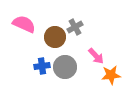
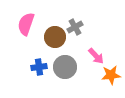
pink semicircle: moved 2 px right; rotated 95 degrees counterclockwise
blue cross: moved 3 px left, 1 px down
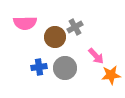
pink semicircle: moved 1 px left, 1 px up; rotated 110 degrees counterclockwise
gray circle: moved 1 px down
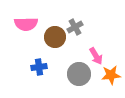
pink semicircle: moved 1 px right, 1 px down
pink arrow: rotated 12 degrees clockwise
gray circle: moved 14 px right, 6 px down
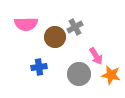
orange star: rotated 18 degrees clockwise
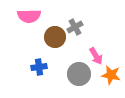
pink semicircle: moved 3 px right, 8 px up
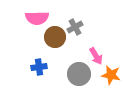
pink semicircle: moved 8 px right, 2 px down
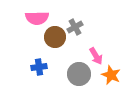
orange star: rotated 12 degrees clockwise
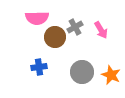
pink arrow: moved 5 px right, 26 px up
gray circle: moved 3 px right, 2 px up
